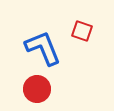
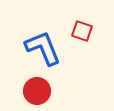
red circle: moved 2 px down
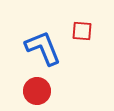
red square: rotated 15 degrees counterclockwise
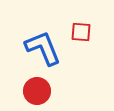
red square: moved 1 px left, 1 px down
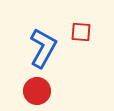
blue L-shape: rotated 51 degrees clockwise
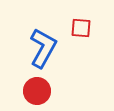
red square: moved 4 px up
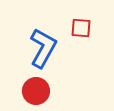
red circle: moved 1 px left
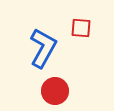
red circle: moved 19 px right
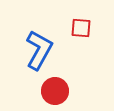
blue L-shape: moved 4 px left, 2 px down
